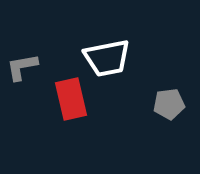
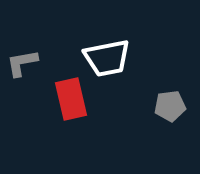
gray L-shape: moved 4 px up
gray pentagon: moved 1 px right, 2 px down
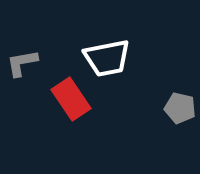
red rectangle: rotated 21 degrees counterclockwise
gray pentagon: moved 10 px right, 2 px down; rotated 20 degrees clockwise
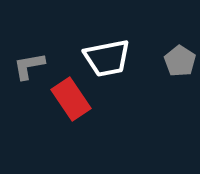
gray L-shape: moved 7 px right, 3 px down
gray pentagon: moved 47 px up; rotated 20 degrees clockwise
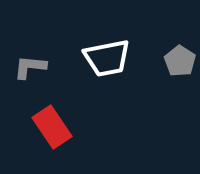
gray L-shape: moved 1 px right, 1 px down; rotated 16 degrees clockwise
red rectangle: moved 19 px left, 28 px down
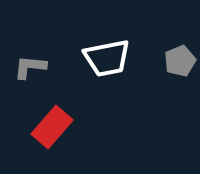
gray pentagon: rotated 16 degrees clockwise
red rectangle: rotated 75 degrees clockwise
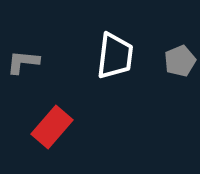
white trapezoid: moved 8 px right, 2 px up; rotated 72 degrees counterclockwise
gray L-shape: moved 7 px left, 5 px up
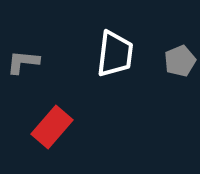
white trapezoid: moved 2 px up
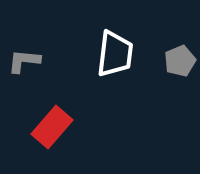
gray L-shape: moved 1 px right, 1 px up
